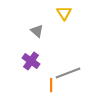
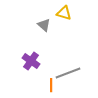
yellow triangle: rotated 42 degrees counterclockwise
gray triangle: moved 7 px right, 6 px up
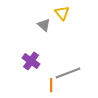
yellow triangle: moved 2 px left; rotated 35 degrees clockwise
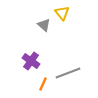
orange line: moved 8 px left, 1 px up; rotated 24 degrees clockwise
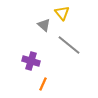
purple cross: rotated 18 degrees counterclockwise
gray line: moved 1 px right, 28 px up; rotated 60 degrees clockwise
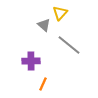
yellow triangle: moved 2 px left; rotated 21 degrees clockwise
purple cross: rotated 18 degrees counterclockwise
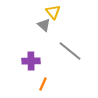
yellow triangle: moved 7 px left, 1 px up; rotated 21 degrees counterclockwise
gray line: moved 1 px right, 6 px down
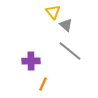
gray triangle: moved 22 px right
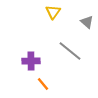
yellow triangle: rotated 14 degrees clockwise
gray triangle: moved 21 px right, 3 px up
orange line: rotated 64 degrees counterclockwise
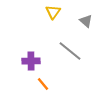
gray triangle: moved 1 px left, 1 px up
